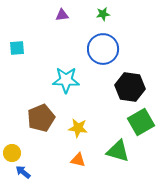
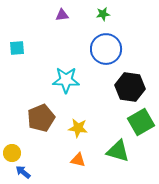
blue circle: moved 3 px right
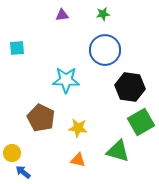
blue circle: moved 1 px left, 1 px down
brown pentagon: rotated 24 degrees counterclockwise
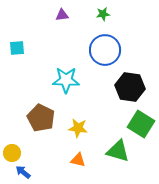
green square: moved 2 px down; rotated 28 degrees counterclockwise
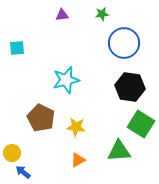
green star: moved 1 px left
blue circle: moved 19 px right, 7 px up
cyan star: rotated 16 degrees counterclockwise
yellow star: moved 2 px left, 1 px up
green triangle: moved 1 px right; rotated 20 degrees counterclockwise
orange triangle: rotated 42 degrees counterclockwise
